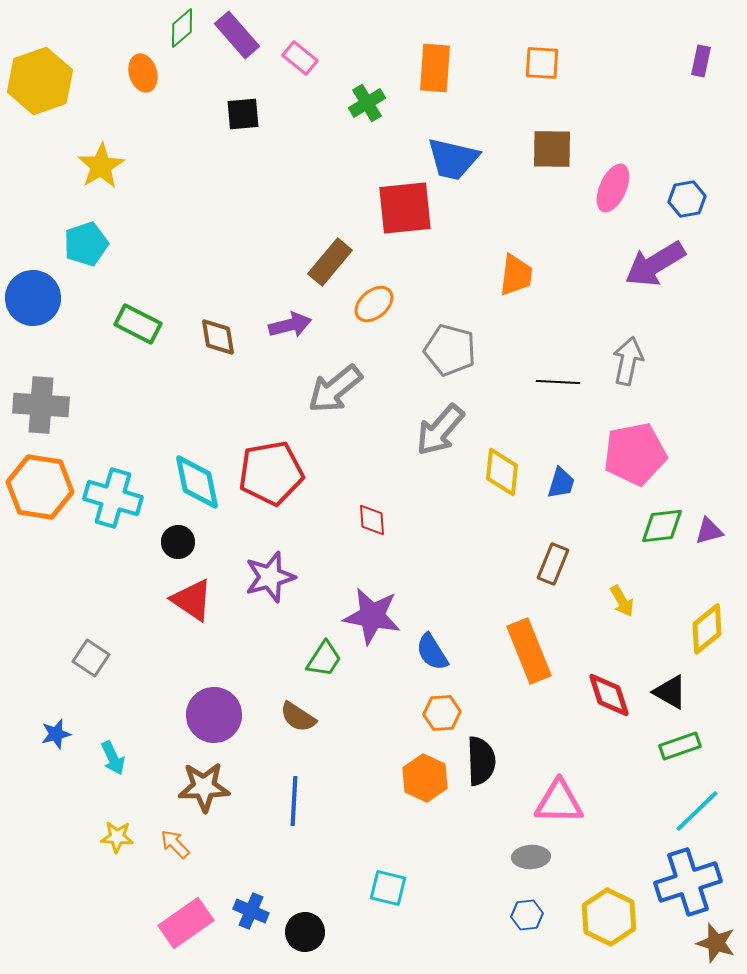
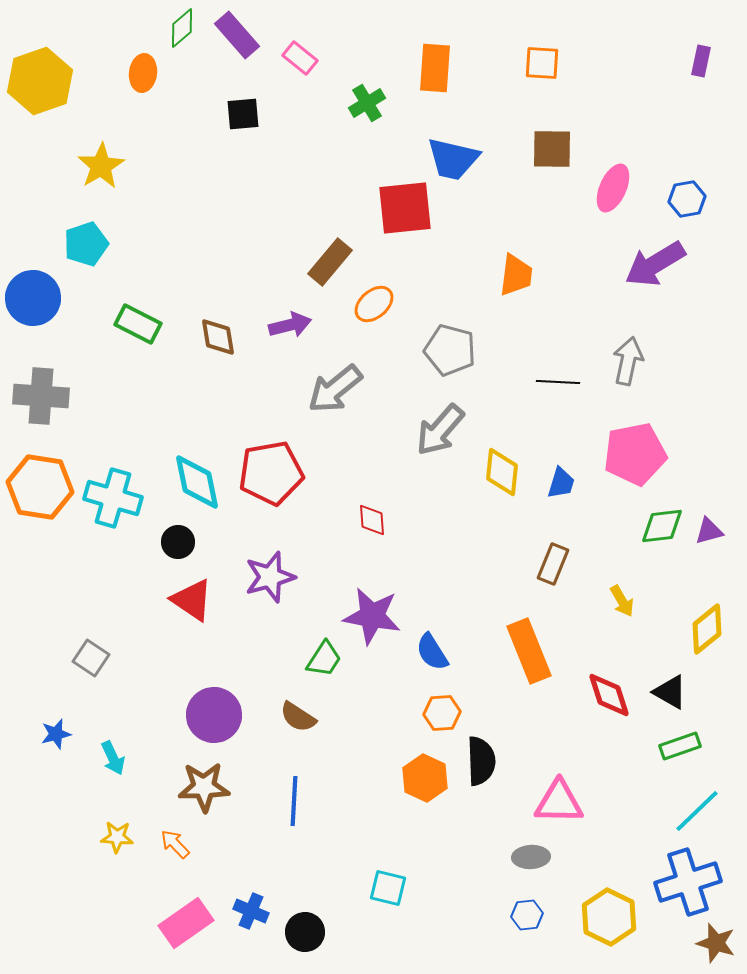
orange ellipse at (143, 73): rotated 24 degrees clockwise
gray cross at (41, 405): moved 9 px up
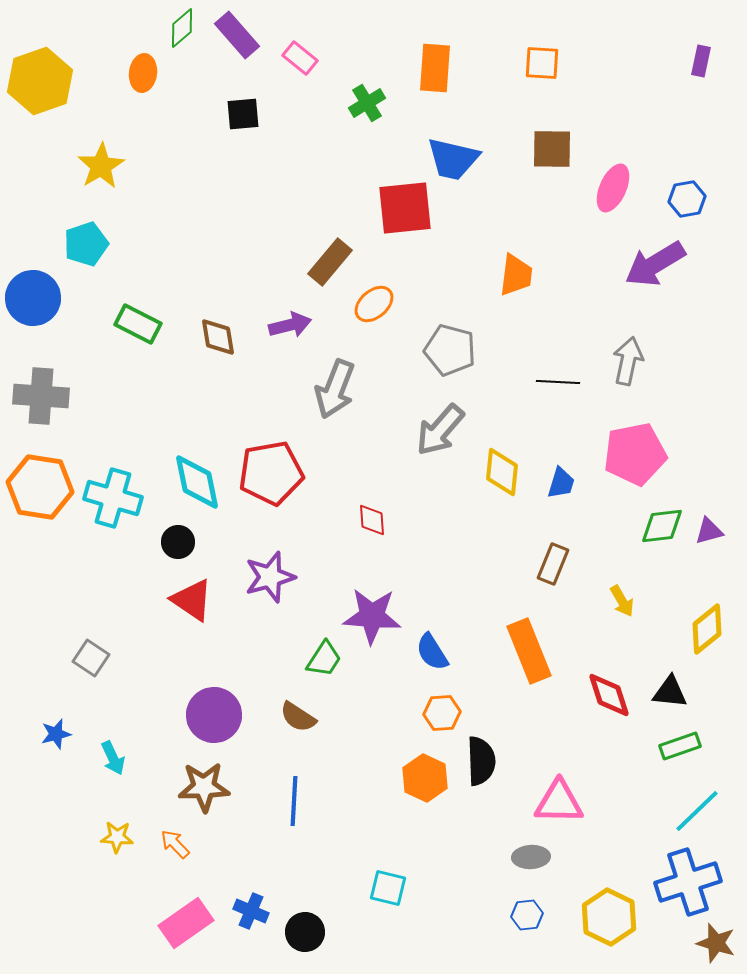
gray arrow at (335, 389): rotated 30 degrees counterclockwise
purple star at (372, 616): rotated 6 degrees counterclockwise
black triangle at (670, 692): rotated 24 degrees counterclockwise
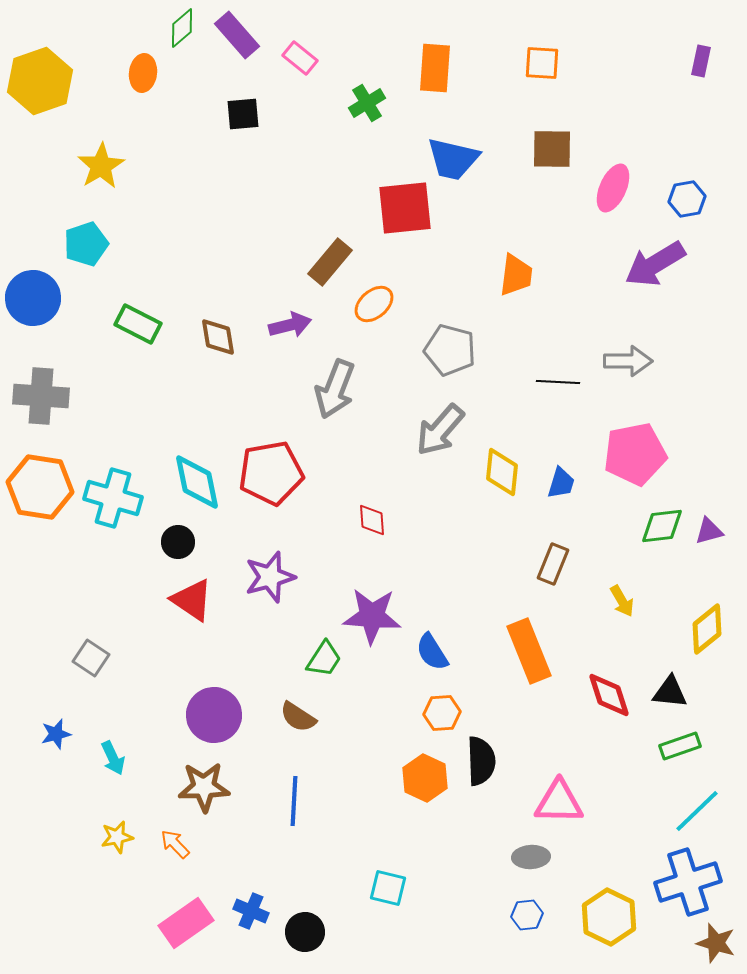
gray arrow at (628, 361): rotated 78 degrees clockwise
yellow star at (117, 837): rotated 16 degrees counterclockwise
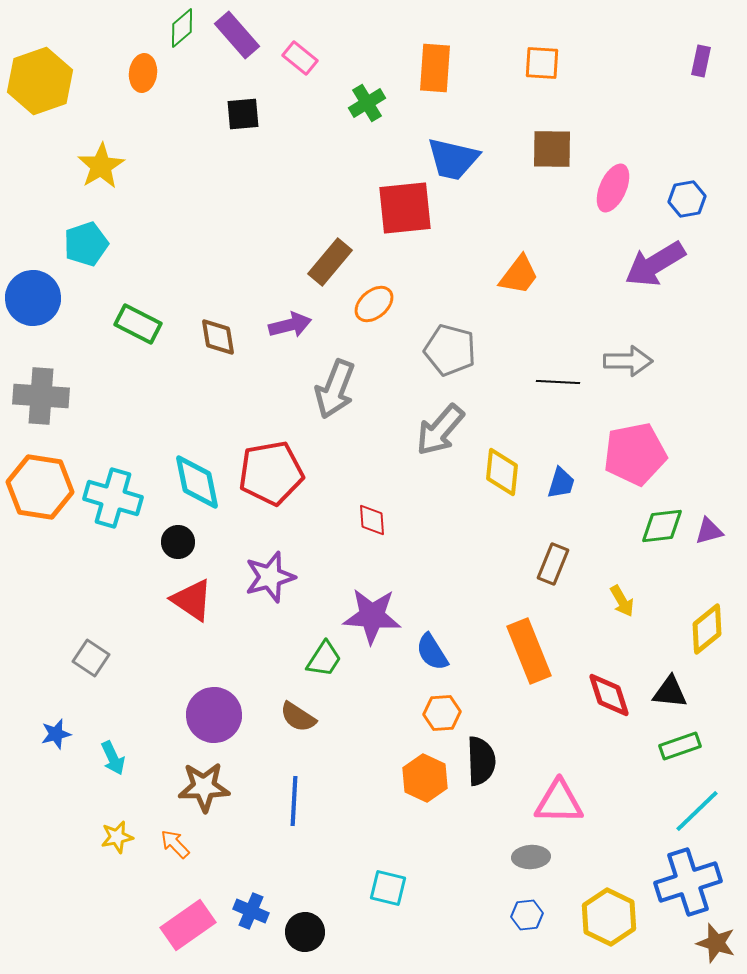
orange trapezoid at (516, 275): moved 3 px right; rotated 30 degrees clockwise
pink rectangle at (186, 923): moved 2 px right, 2 px down
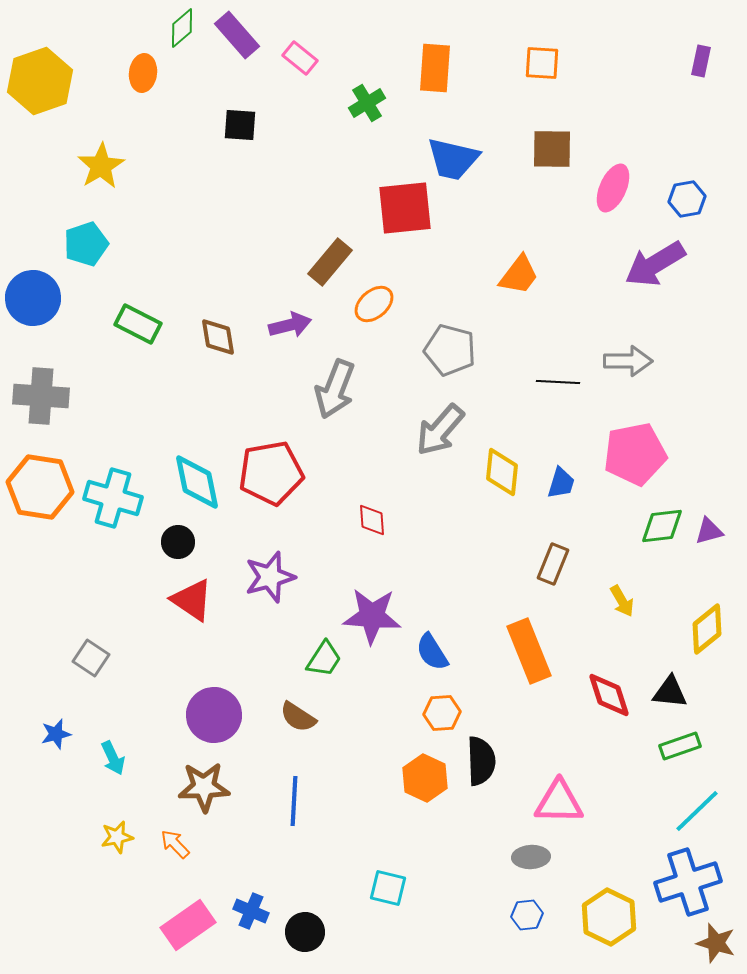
black square at (243, 114): moved 3 px left, 11 px down; rotated 9 degrees clockwise
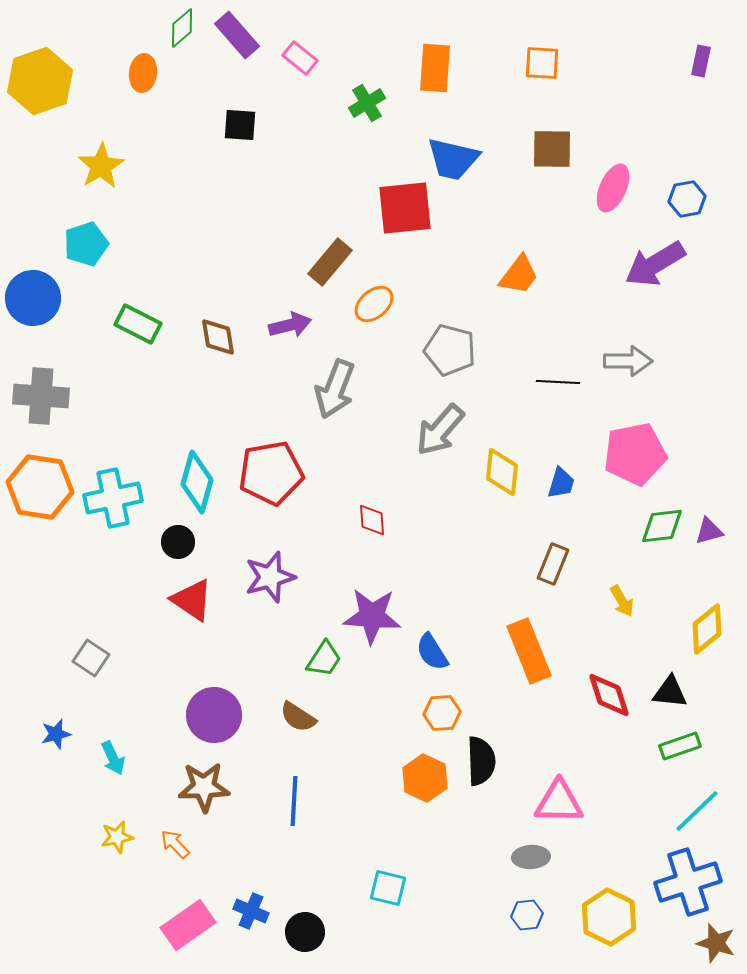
cyan diamond at (197, 482): rotated 28 degrees clockwise
cyan cross at (113, 498): rotated 28 degrees counterclockwise
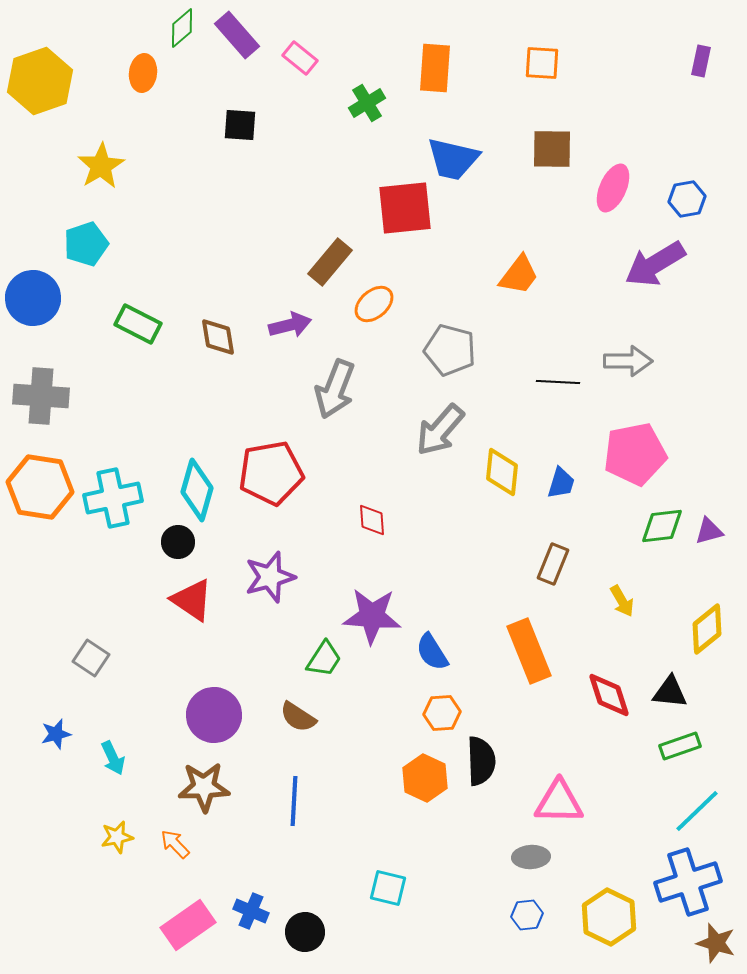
cyan diamond at (197, 482): moved 8 px down
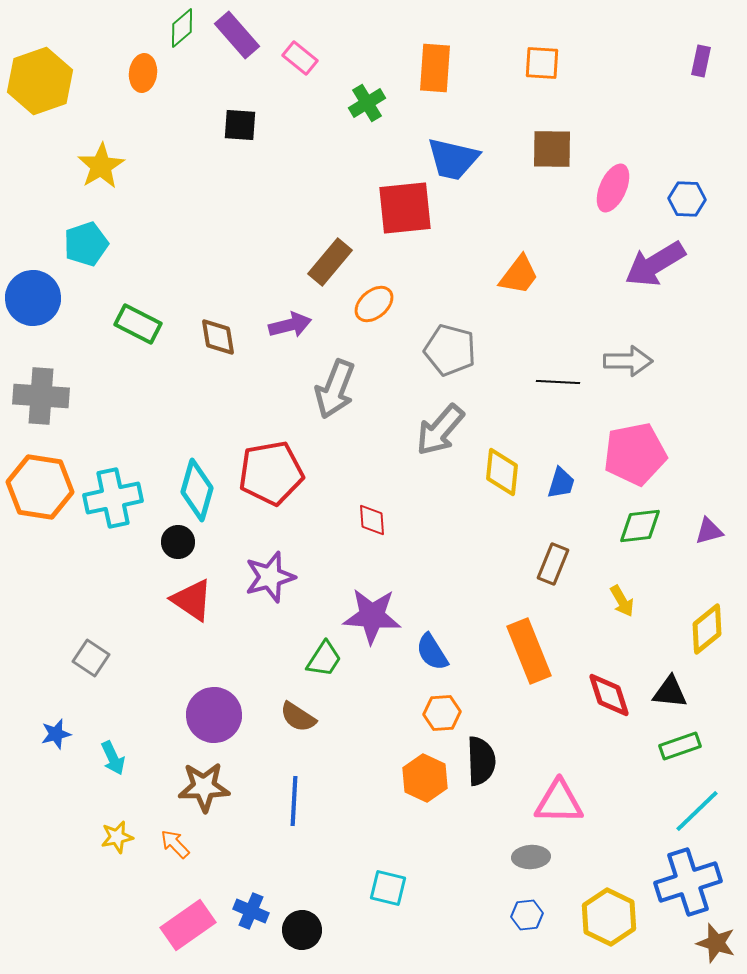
blue hexagon at (687, 199): rotated 12 degrees clockwise
green diamond at (662, 526): moved 22 px left
black circle at (305, 932): moved 3 px left, 2 px up
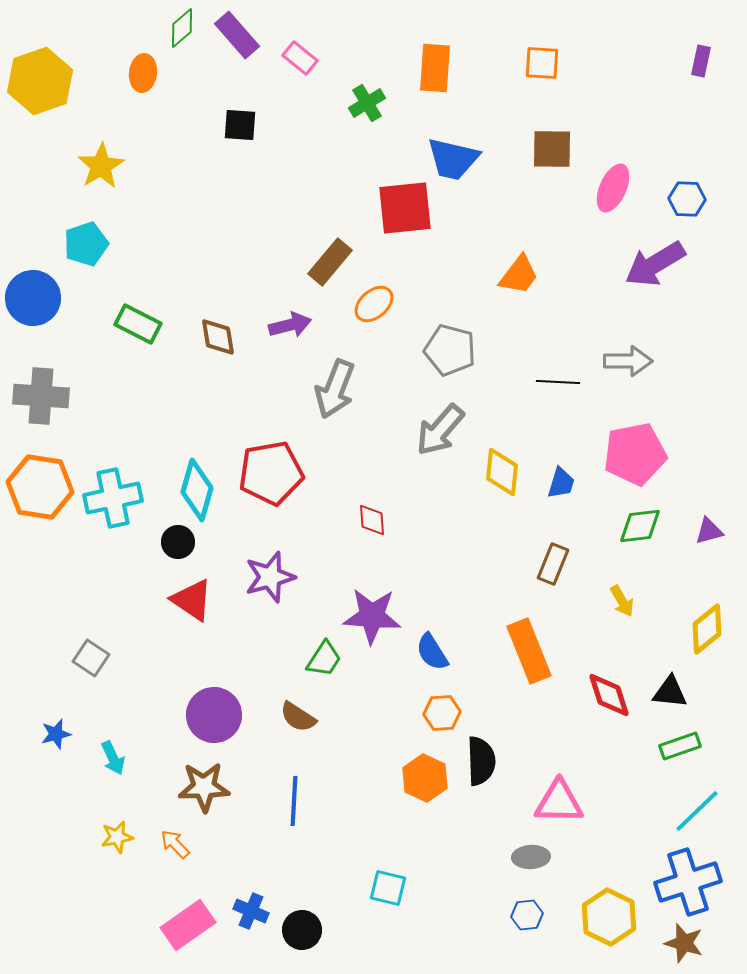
brown star at (716, 943): moved 32 px left
